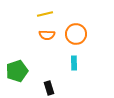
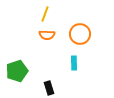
yellow line: rotated 56 degrees counterclockwise
orange circle: moved 4 px right
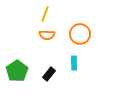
green pentagon: rotated 15 degrees counterclockwise
black rectangle: moved 14 px up; rotated 56 degrees clockwise
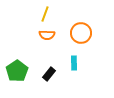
orange circle: moved 1 px right, 1 px up
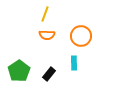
orange circle: moved 3 px down
green pentagon: moved 2 px right
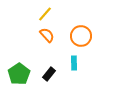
yellow line: rotated 21 degrees clockwise
orange semicircle: rotated 133 degrees counterclockwise
green pentagon: moved 3 px down
